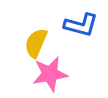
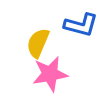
yellow semicircle: moved 2 px right
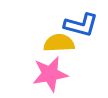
yellow semicircle: moved 21 px right; rotated 64 degrees clockwise
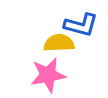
pink star: moved 2 px left, 1 px down
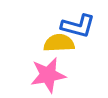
blue L-shape: moved 3 px left, 1 px down
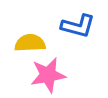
yellow semicircle: moved 29 px left
